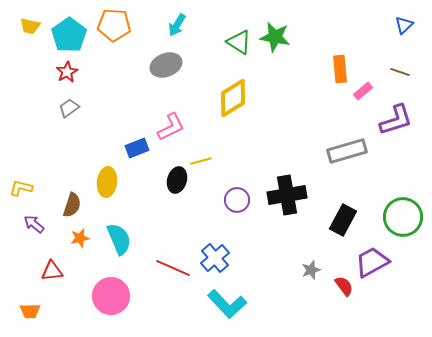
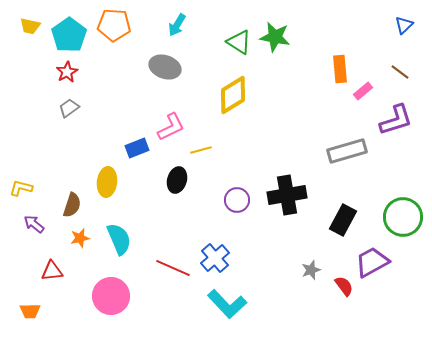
gray ellipse: moved 1 px left, 2 px down; rotated 40 degrees clockwise
brown line: rotated 18 degrees clockwise
yellow diamond: moved 3 px up
yellow line: moved 11 px up
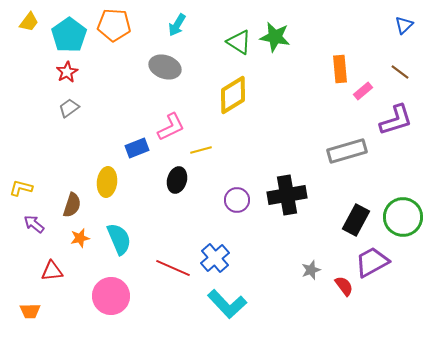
yellow trapezoid: moved 1 px left, 4 px up; rotated 65 degrees counterclockwise
black rectangle: moved 13 px right
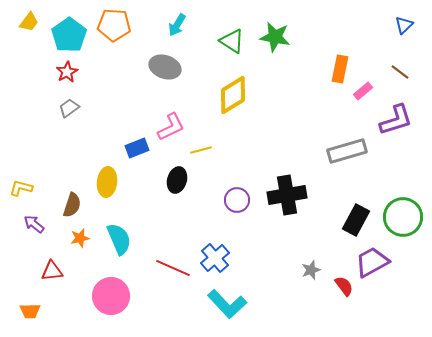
green triangle: moved 7 px left, 1 px up
orange rectangle: rotated 16 degrees clockwise
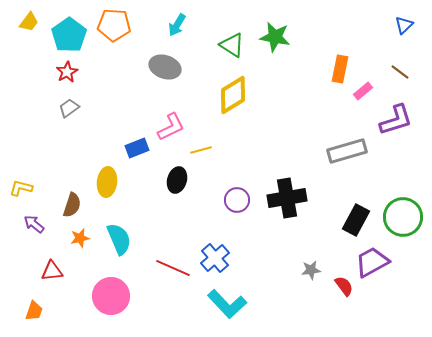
green triangle: moved 4 px down
black cross: moved 3 px down
gray star: rotated 12 degrees clockwise
orange trapezoid: moved 4 px right; rotated 70 degrees counterclockwise
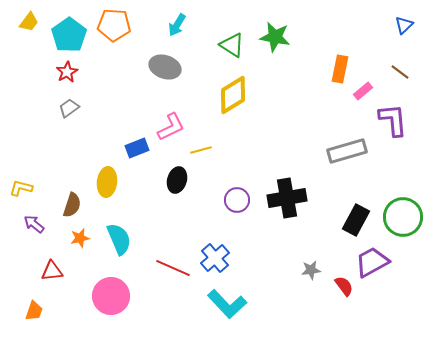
purple L-shape: moved 3 px left; rotated 78 degrees counterclockwise
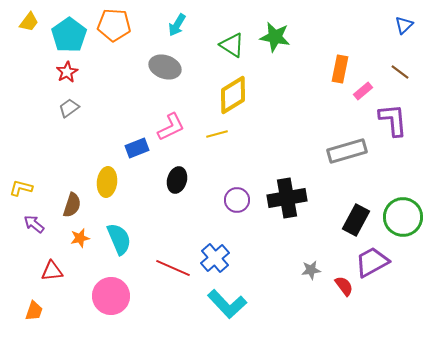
yellow line: moved 16 px right, 16 px up
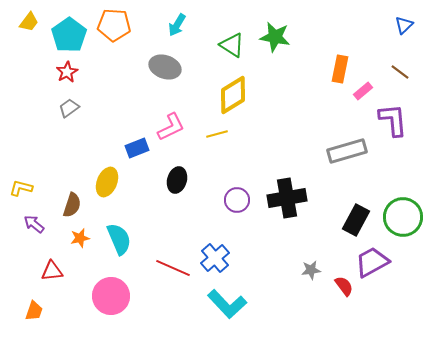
yellow ellipse: rotated 16 degrees clockwise
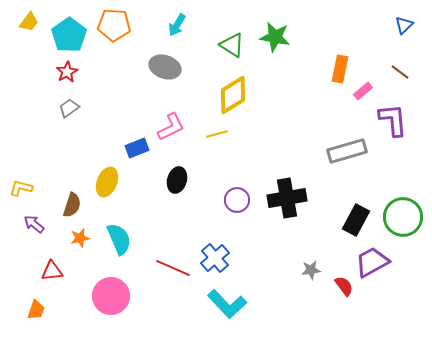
orange trapezoid: moved 2 px right, 1 px up
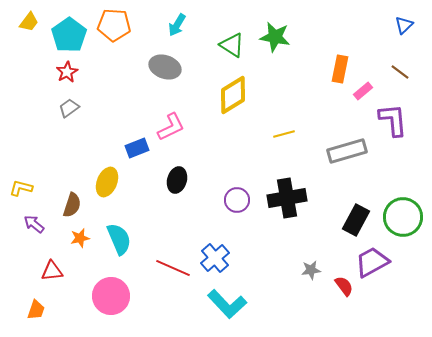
yellow line: moved 67 px right
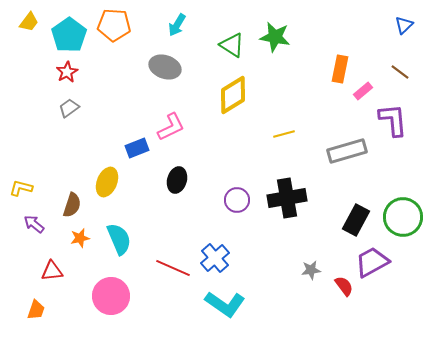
cyan L-shape: moved 2 px left; rotated 12 degrees counterclockwise
